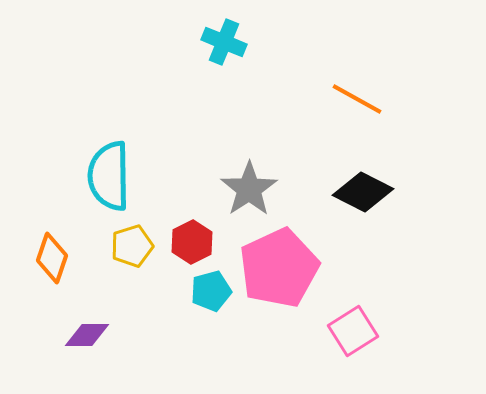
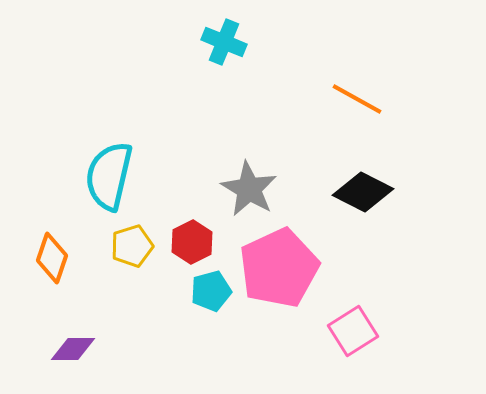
cyan semicircle: rotated 14 degrees clockwise
gray star: rotated 8 degrees counterclockwise
purple diamond: moved 14 px left, 14 px down
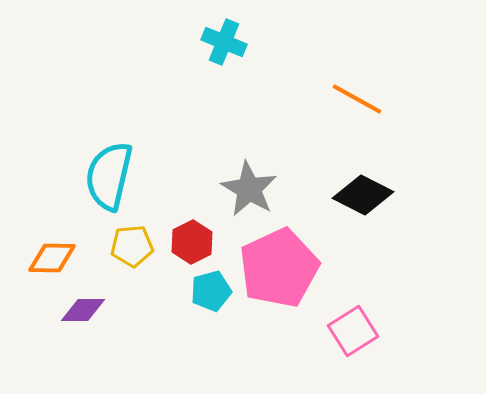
black diamond: moved 3 px down
yellow pentagon: rotated 12 degrees clockwise
orange diamond: rotated 72 degrees clockwise
purple diamond: moved 10 px right, 39 px up
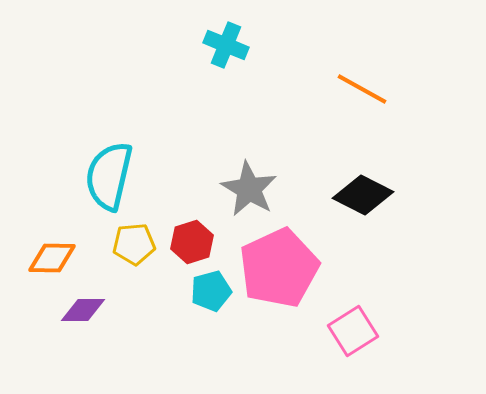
cyan cross: moved 2 px right, 3 px down
orange line: moved 5 px right, 10 px up
red hexagon: rotated 9 degrees clockwise
yellow pentagon: moved 2 px right, 2 px up
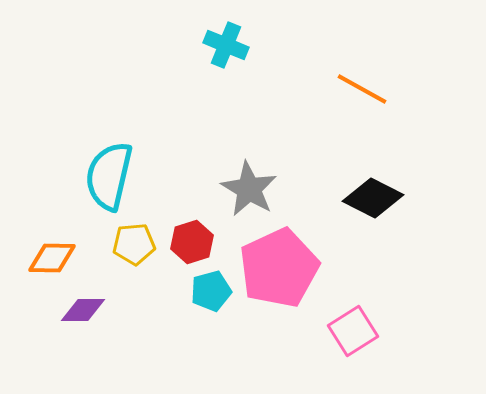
black diamond: moved 10 px right, 3 px down
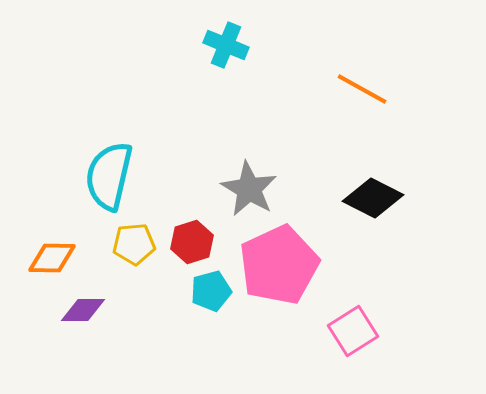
pink pentagon: moved 3 px up
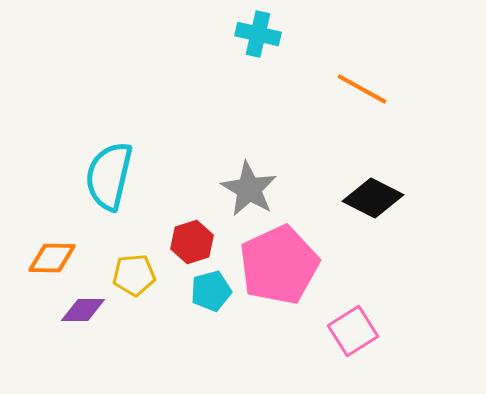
cyan cross: moved 32 px right, 11 px up; rotated 9 degrees counterclockwise
yellow pentagon: moved 31 px down
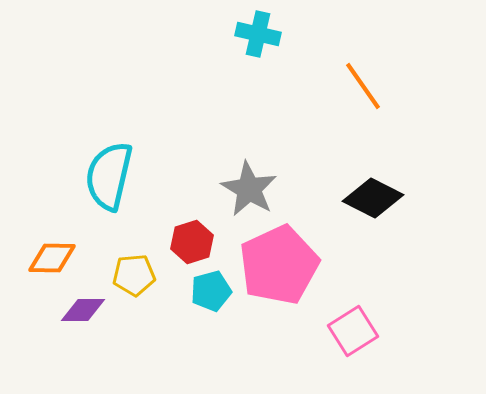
orange line: moved 1 px right, 3 px up; rotated 26 degrees clockwise
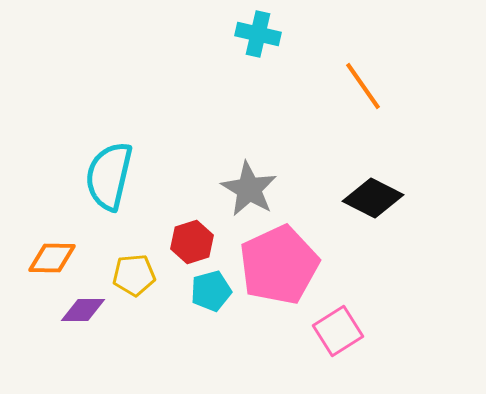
pink square: moved 15 px left
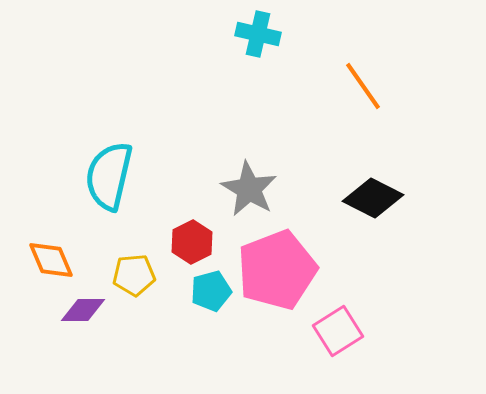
red hexagon: rotated 9 degrees counterclockwise
orange diamond: moved 1 px left, 2 px down; rotated 66 degrees clockwise
pink pentagon: moved 2 px left, 5 px down; rotated 4 degrees clockwise
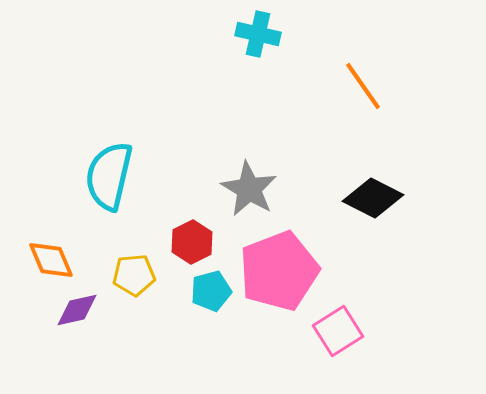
pink pentagon: moved 2 px right, 1 px down
purple diamond: moved 6 px left; rotated 12 degrees counterclockwise
